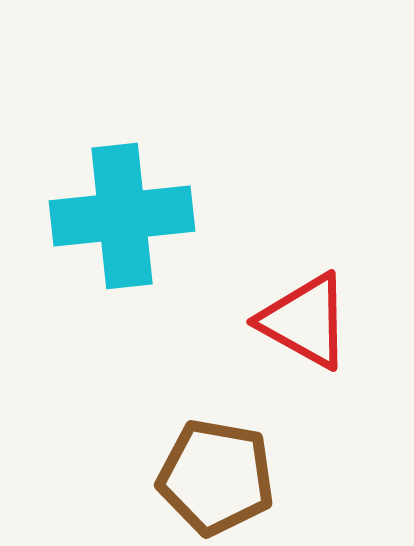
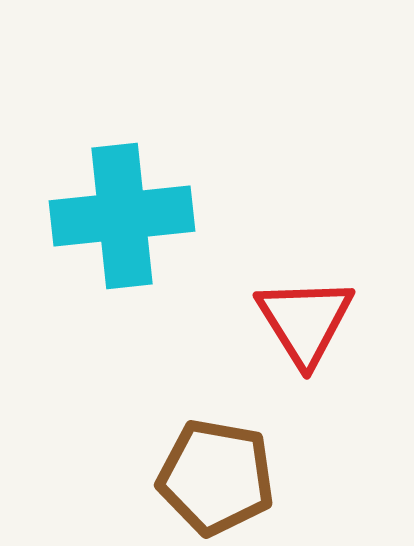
red triangle: rotated 29 degrees clockwise
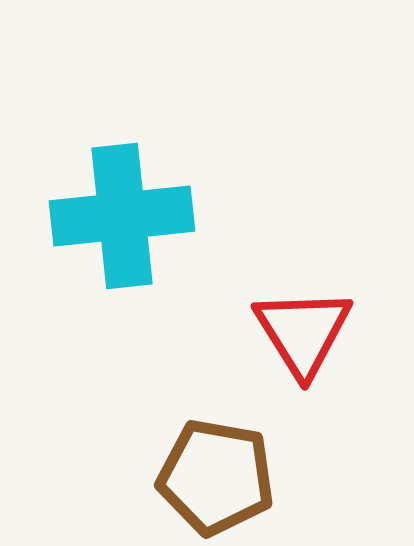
red triangle: moved 2 px left, 11 px down
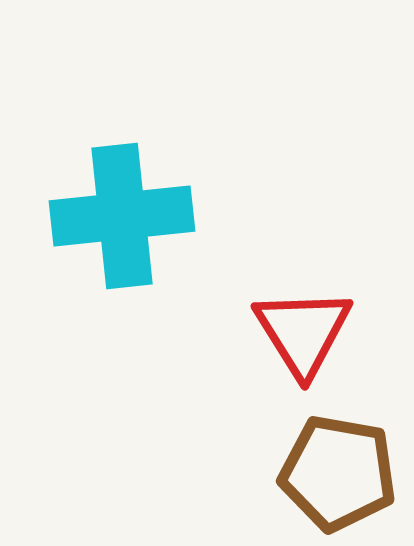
brown pentagon: moved 122 px right, 4 px up
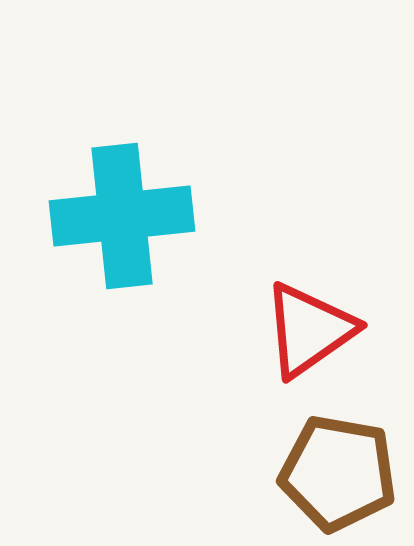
red triangle: moved 6 px right, 2 px up; rotated 27 degrees clockwise
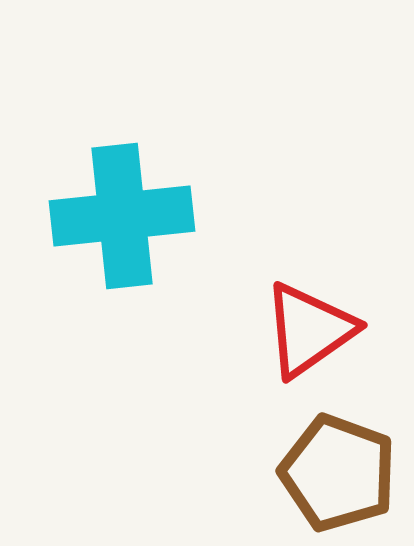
brown pentagon: rotated 10 degrees clockwise
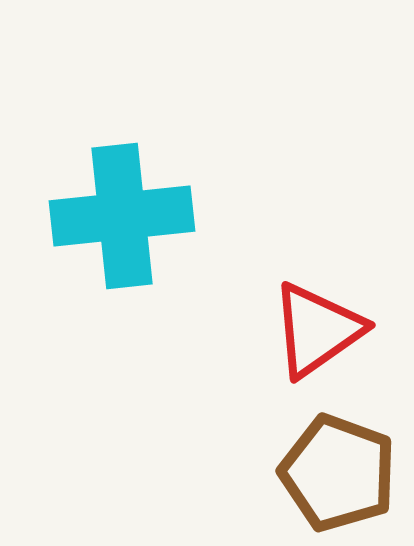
red triangle: moved 8 px right
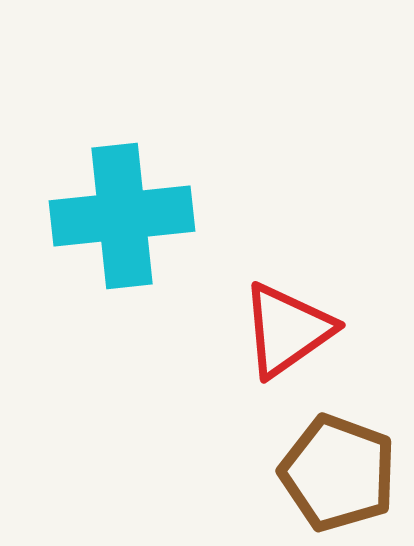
red triangle: moved 30 px left
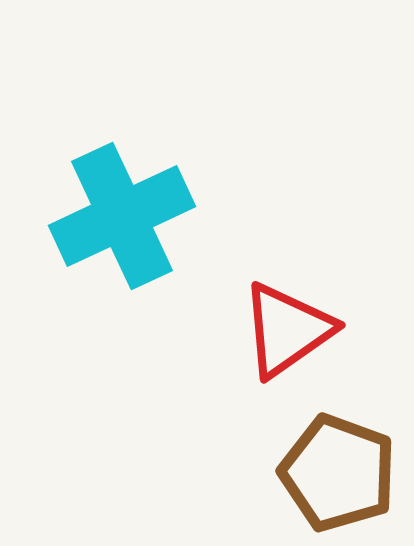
cyan cross: rotated 19 degrees counterclockwise
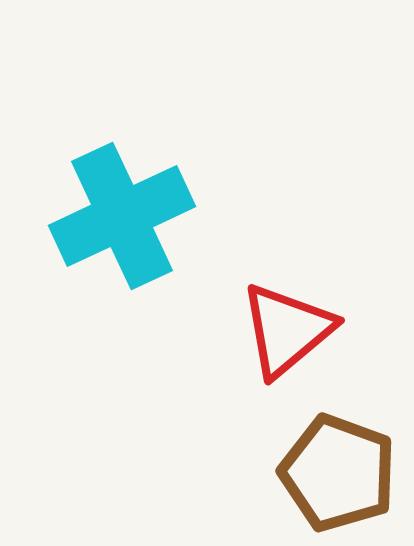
red triangle: rotated 5 degrees counterclockwise
